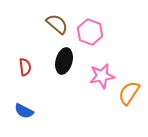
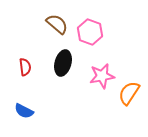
black ellipse: moved 1 px left, 2 px down
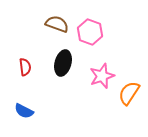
brown semicircle: rotated 20 degrees counterclockwise
pink star: rotated 10 degrees counterclockwise
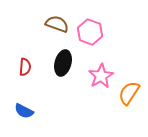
red semicircle: rotated 12 degrees clockwise
pink star: moved 1 px left; rotated 10 degrees counterclockwise
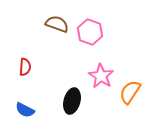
black ellipse: moved 9 px right, 38 px down
pink star: rotated 10 degrees counterclockwise
orange semicircle: moved 1 px right, 1 px up
blue semicircle: moved 1 px right, 1 px up
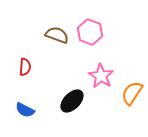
brown semicircle: moved 11 px down
orange semicircle: moved 2 px right, 1 px down
black ellipse: rotated 30 degrees clockwise
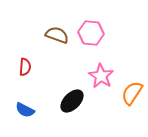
pink hexagon: moved 1 px right, 1 px down; rotated 15 degrees counterclockwise
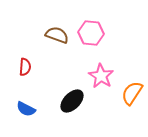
blue semicircle: moved 1 px right, 1 px up
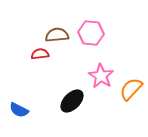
brown semicircle: rotated 25 degrees counterclockwise
red semicircle: moved 15 px right, 13 px up; rotated 102 degrees counterclockwise
orange semicircle: moved 1 px left, 4 px up; rotated 10 degrees clockwise
blue semicircle: moved 7 px left, 1 px down
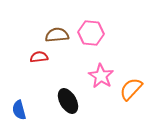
red semicircle: moved 1 px left, 3 px down
black ellipse: moved 4 px left; rotated 75 degrees counterclockwise
blue semicircle: rotated 48 degrees clockwise
